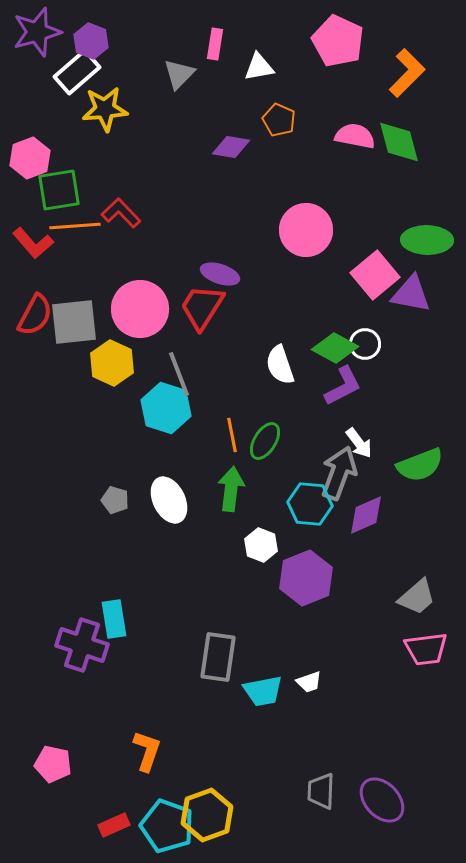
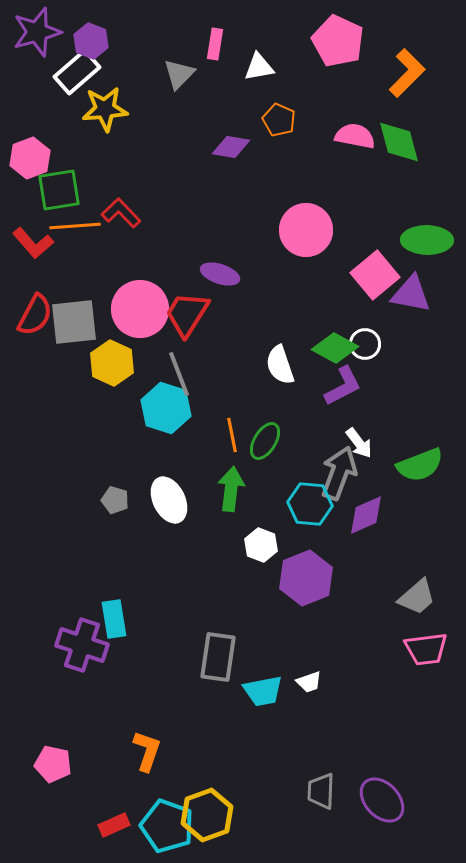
red trapezoid at (202, 307): moved 15 px left, 7 px down
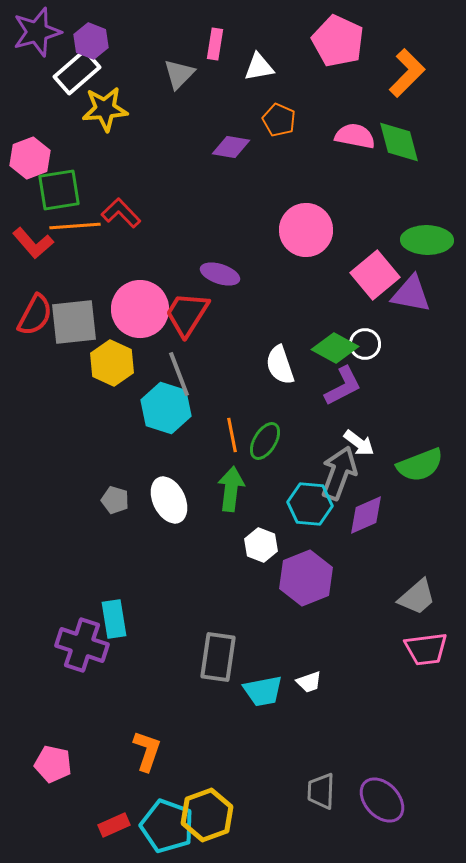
white arrow at (359, 443): rotated 16 degrees counterclockwise
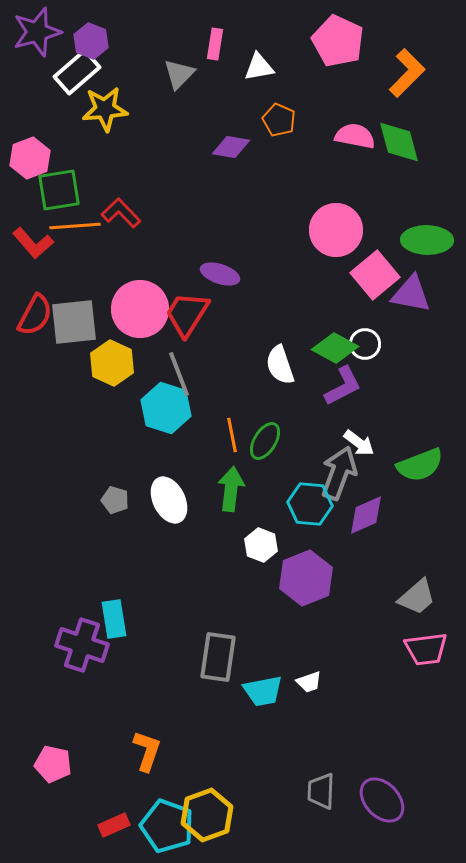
pink circle at (306, 230): moved 30 px right
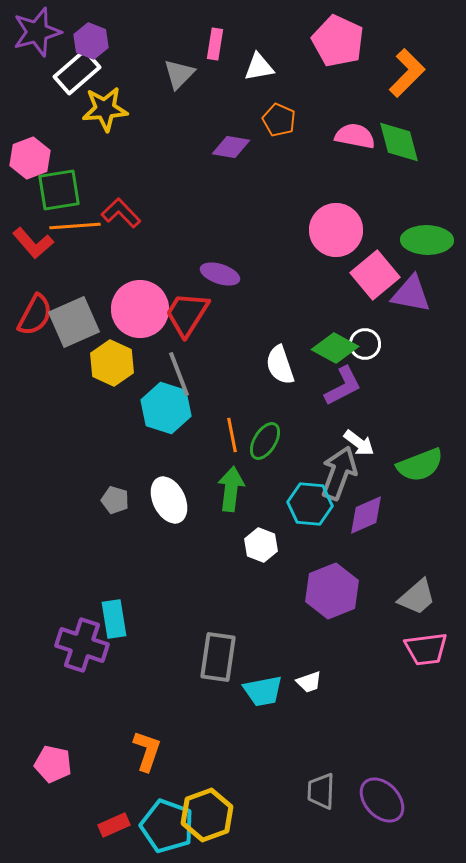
gray square at (74, 322): rotated 18 degrees counterclockwise
purple hexagon at (306, 578): moved 26 px right, 13 px down
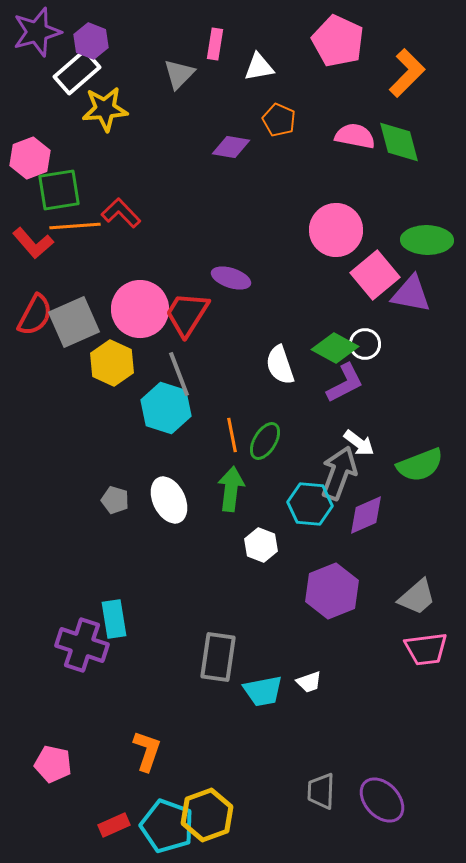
purple ellipse at (220, 274): moved 11 px right, 4 px down
purple L-shape at (343, 386): moved 2 px right, 3 px up
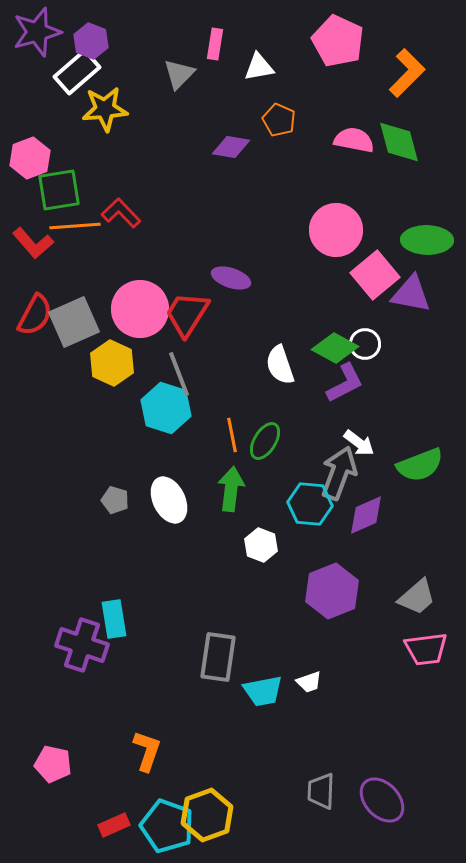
pink semicircle at (355, 136): moved 1 px left, 4 px down
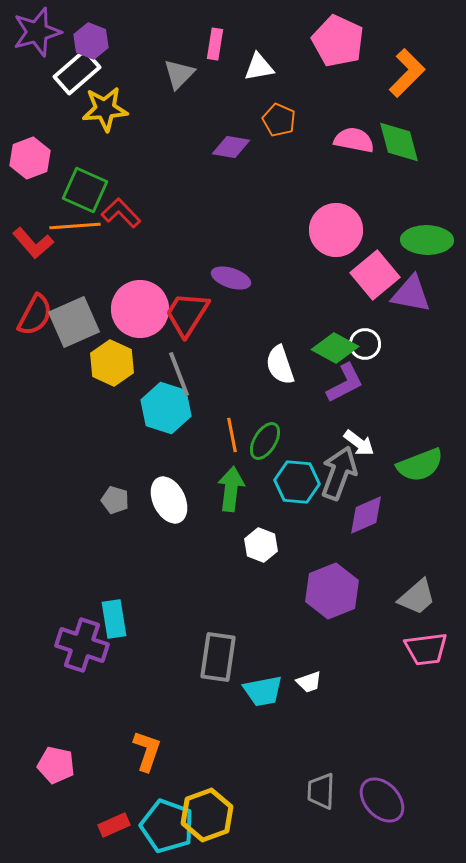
green square at (59, 190): moved 26 px right; rotated 33 degrees clockwise
cyan hexagon at (310, 504): moved 13 px left, 22 px up
pink pentagon at (53, 764): moved 3 px right, 1 px down
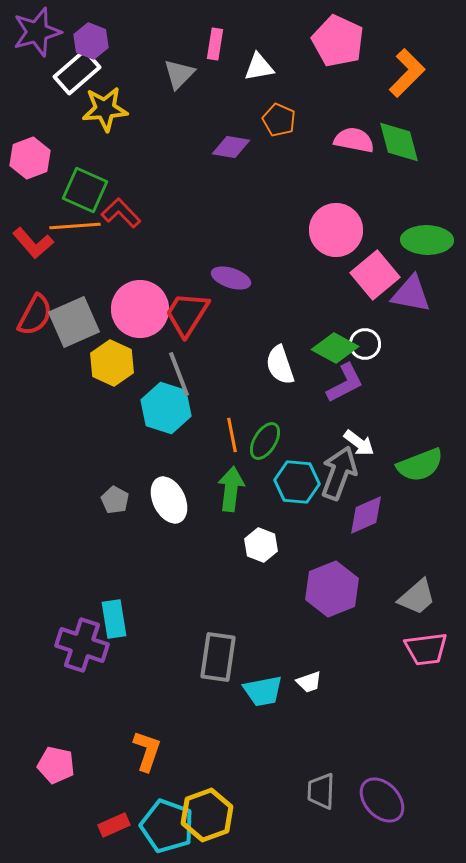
gray pentagon at (115, 500): rotated 12 degrees clockwise
purple hexagon at (332, 591): moved 2 px up
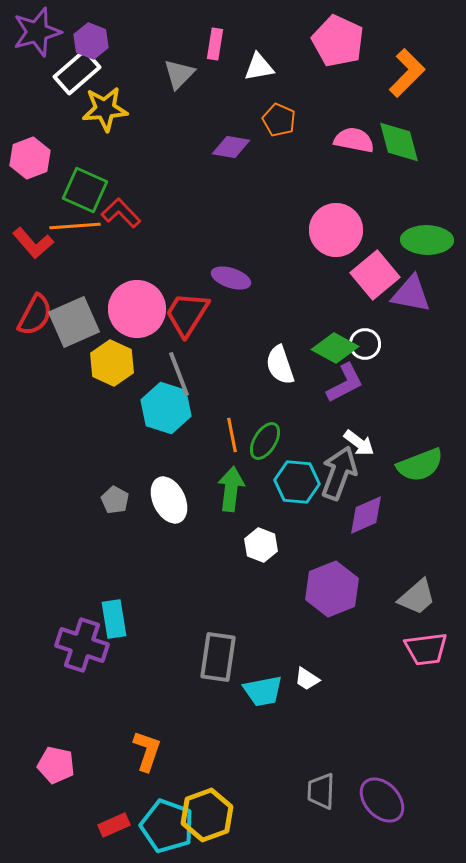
pink circle at (140, 309): moved 3 px left
white trapezoid at (309, 682): moved 2 px left, 3 px up; rotated 52 degrees clockwise
